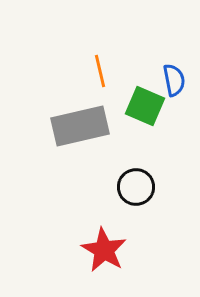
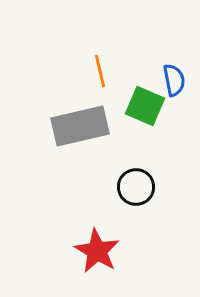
red star: moved 7 px left, 1 px down
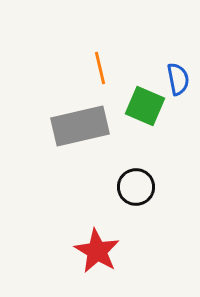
orange line: moved 3 px up
blue semicircle: moved 4 px right, 1 px up
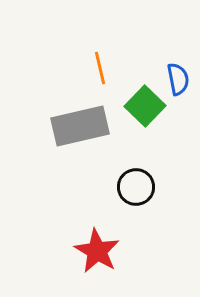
green square: rotated 21 degrees clockwise
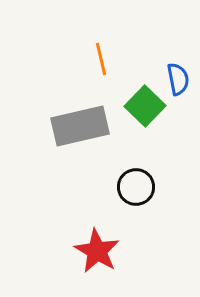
orange line: moved 1 px right, 9 px up
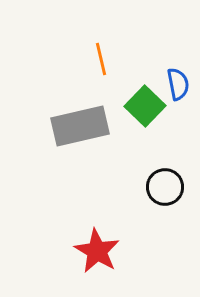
blue semicircle: moved 5 px down
black circle: moved 29 px right
